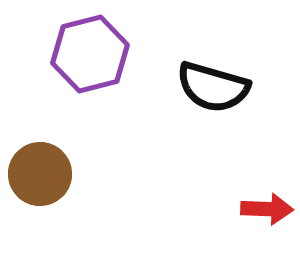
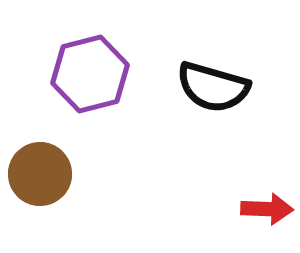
purple hexagon: moved 20 px down
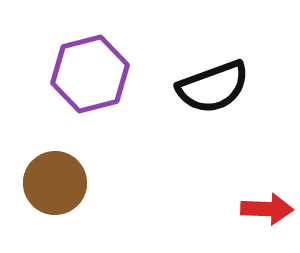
black semicircle: rotated 36 degrees counterclockwise
brown circle: moved 15 px right, 9 px down
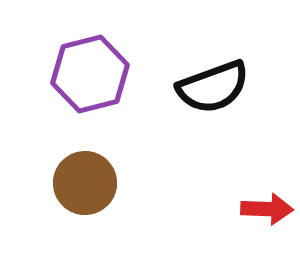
brown circle: moved 30 px right
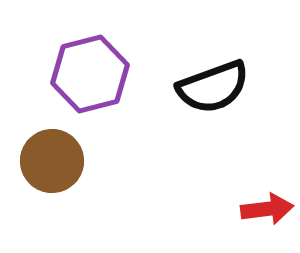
brown circle: moved 33 px left, 22 px up
red arrow: rotated 9 degrees counterclockwise
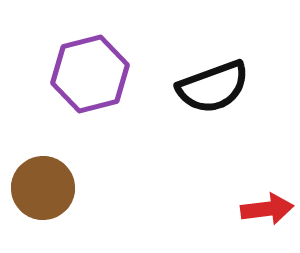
brown circle: moved 9 px left, 27 px down
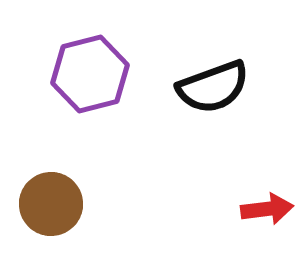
brown circle: moved 8 px right, 16 px down
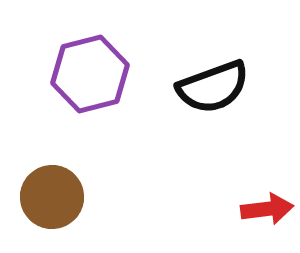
brown circle: moved 1 px right, 7 px up
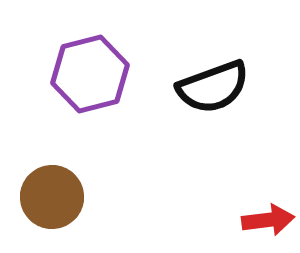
red arrow: moved 1 px right, 11 px down
